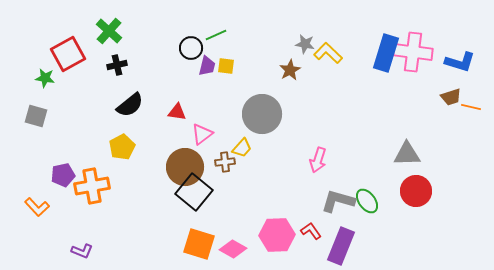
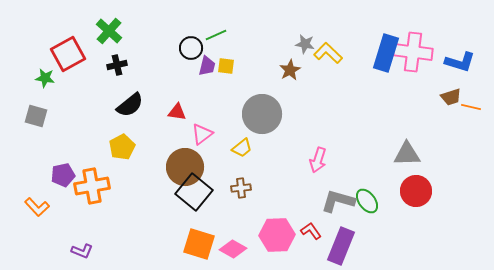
yellow trapezoid: rotated 10 degrees clockwise
brown cross: moved 16 px right, 26 px down
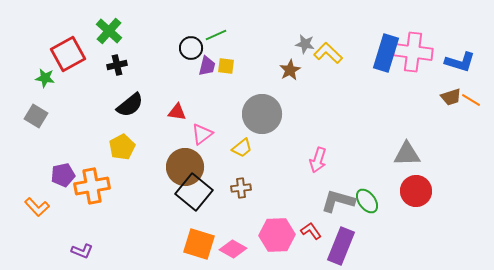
orange line: moved 7 px up; rotated 18 degrees clockwise
gray square: rotated 15 degrees clockwise
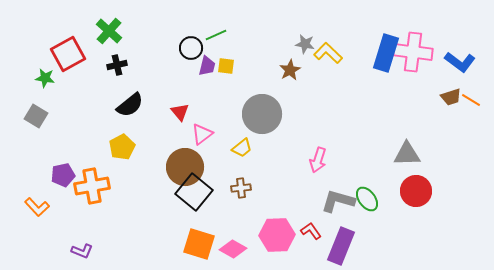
blue L-shape: rotated 20 degrees clockwise
red triangle: moved 3 px right; rotated 42 degrees clockwise
green ellipse: moved 2 px up
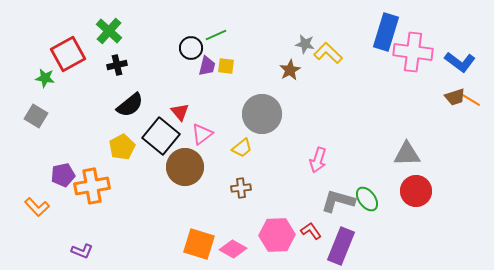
blue rectangle: moved 21 px up
brown trapezoid: moved 4 px right
black square: moved 33 px left, 56 px up
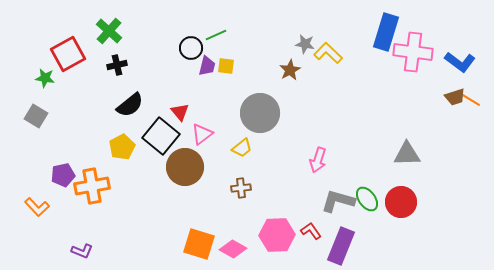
gray circle: moved 2 px left, 1 px up
red circle: moved 15 px left, 11 px down
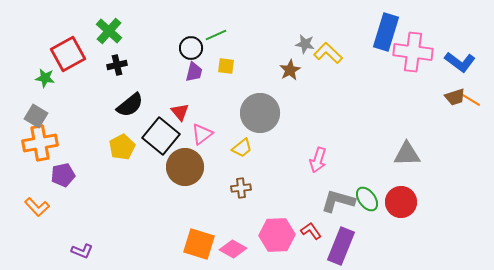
purple trapezoid: moved 13 px left, 6 px down
orange cross: moved 52 px left, 43 px up
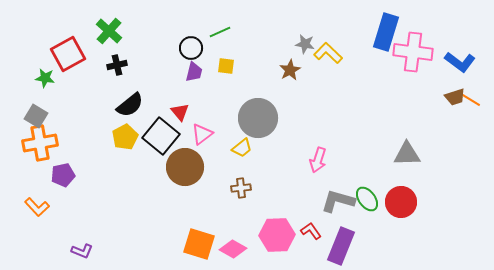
green line: moved 4 px right, 3 px up
gray circle: moved 2 px left, 5 px down
yellow pentagon: moved 3 px right, 10 px up
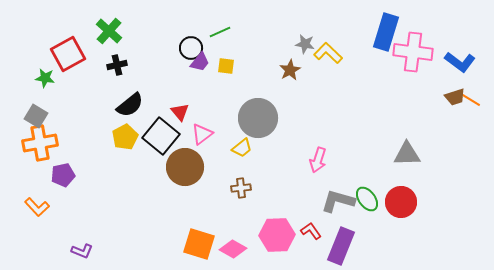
purple trapezoid: moved 6 px right, 10 px up; rotated 25 degrees clockwise
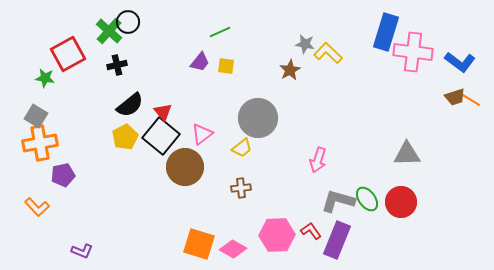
black circle: moved 63 px left, 26 px up
red triangle: moved 17 px left
purple rectangle: moved 4 px left, 6 px up
